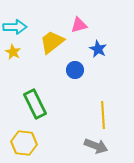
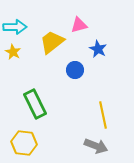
yellow line: rotated 8 degrees counterclockwise
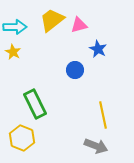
yellow trapezoid: moved 22 px up
yellow hexagon: moved 2 px left, 5 px up; rotated 15 degrees clockwise
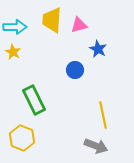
yellow trapezoid: rotated 48 degrees counterclockwise
green rectangle: moved 1 px left, 4 px up
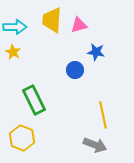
blue star: moved 2 px left, 3 px down; rotated 18 degrees counterclockwise
gray arrow: moved 1 px left, 1 px up
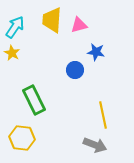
cyan arrow: rotated 55 degrees counterclockwise
yellow star: moved 1 px left, 1 px down
yellow hexagon: rotated 15 degrees counterclockwise
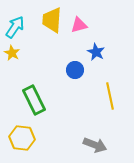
blue star: rotated 18 degrees clockwise
yellow line: moved 7 px right, 19 px up
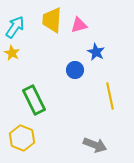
yellow hexagon: rotated 15 degrees clockwise
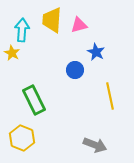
cyan arrow: moved 7 px right, 3 px down; rotated 30 degrees counterclockwise
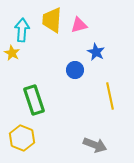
green rectangle: rotated 8 degrees clockwise
